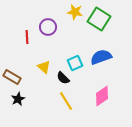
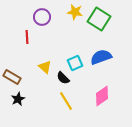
purple circle: moved 6 px left, 10 px up
yellow triangle: moved 1 px right
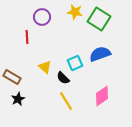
blue semicircle: moved 1 px left, 3 px up
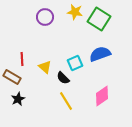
purple circle: moved 3 px right
red line: moved 5 px left, 22 px down
